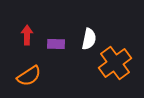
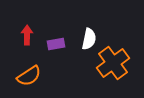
purple rectangle: rotated 12 degrees counterclockwise
orange cross: moved 2 px left
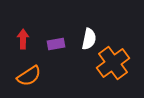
red arrow: moved 4 px left, 4 px down
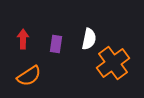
purple rectangle: rotated 72 degrees counterclockwise
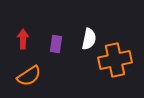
orange cross: moved 2 px right, 3 px up; rotated 24 degrees clockwise
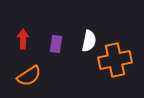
white semicircle: moved 2 px down
